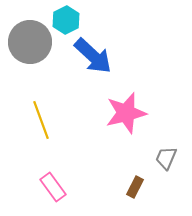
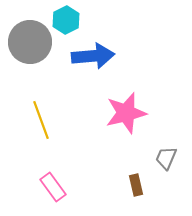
blue arrow: rotated 48 degrees counterclockwise
brown rectangle: moved 1 px right, 2 px up; rotated 40 degrees counterclockwise
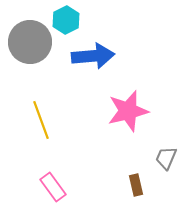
pink star: moved 2 px right, 2 px up
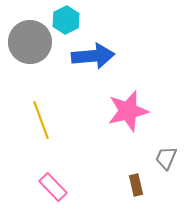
pink rectangle: rotated 8 degrees counterclockwise
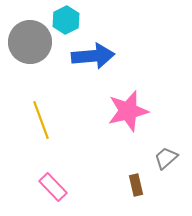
gray trapezoid: rotated 25 degrees clockwise
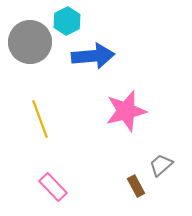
cyan hexagon: moved 1 px right, 1 px down
pink star: moved 2 px left
yellow line: moved 1 px left, 1 px up
gray trapezoid: moved 5 px left, 7 px down
brown rectangle: moved 1 px down; rotated 15 degrees counterclockwise
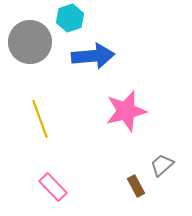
cyan hexagon: moved 3 px right, 3 px up; rotated 8 degrees clockwise
gray trapezoid: moved 1 px right
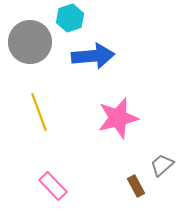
pink star: moved 8 px left, 7 px down
yellow line: moved 1 px left, 7 px up
pink rectangle: moved 1 px up
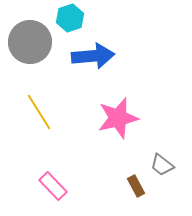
yellow line: rotated 12 degrees counterclockwise
gray trapezoid: rotated 100 degrees counterclockwise
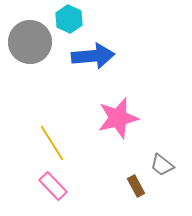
cyan hexagon: moved 1 px left, 1 px down; rotated 16 degrees counterclockwise
yellow line: moved 13 px right, 31 px down
